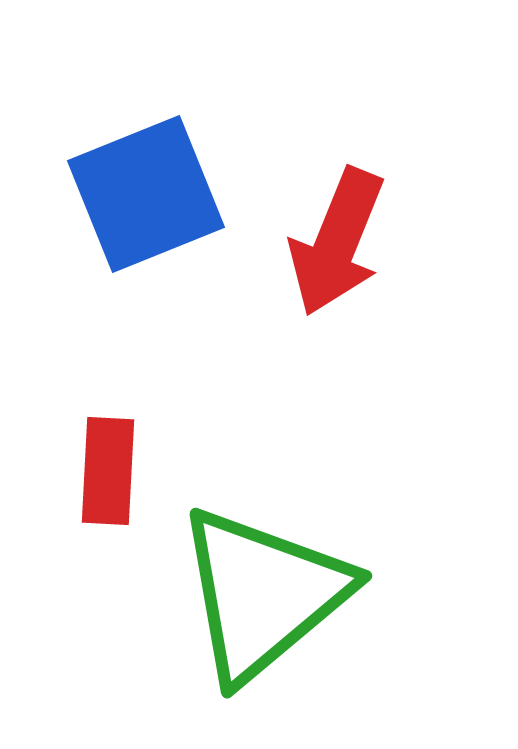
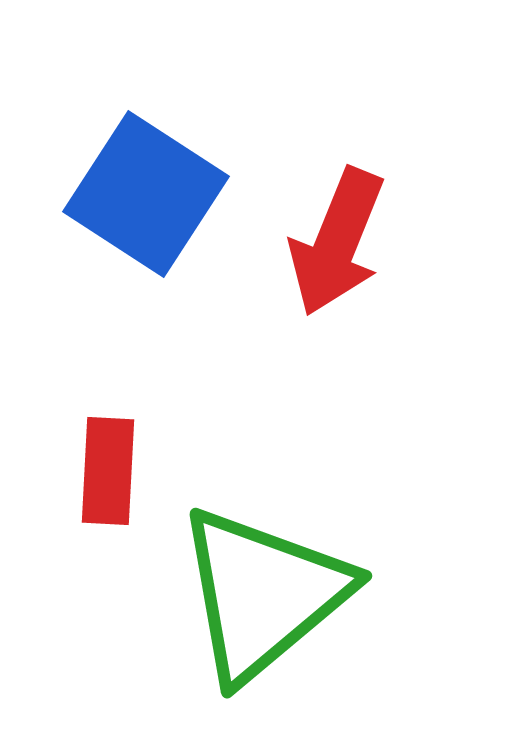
blue square: rotated 35 degrees counterclockwise
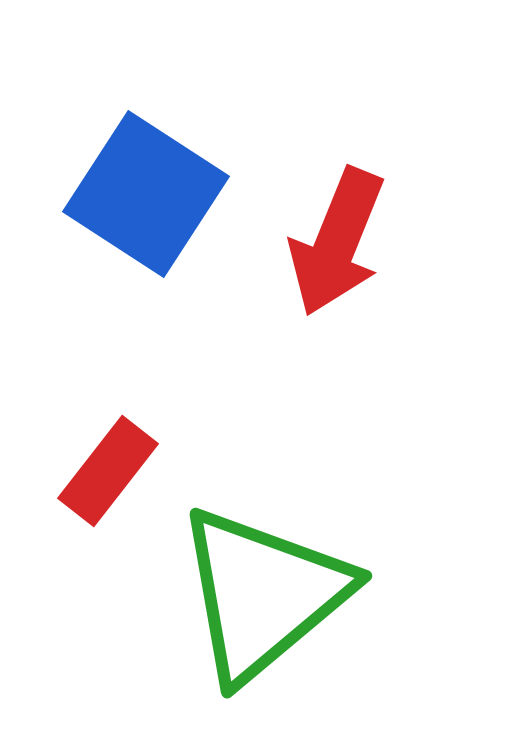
red rectangle: rotated 35 degrees clockwise
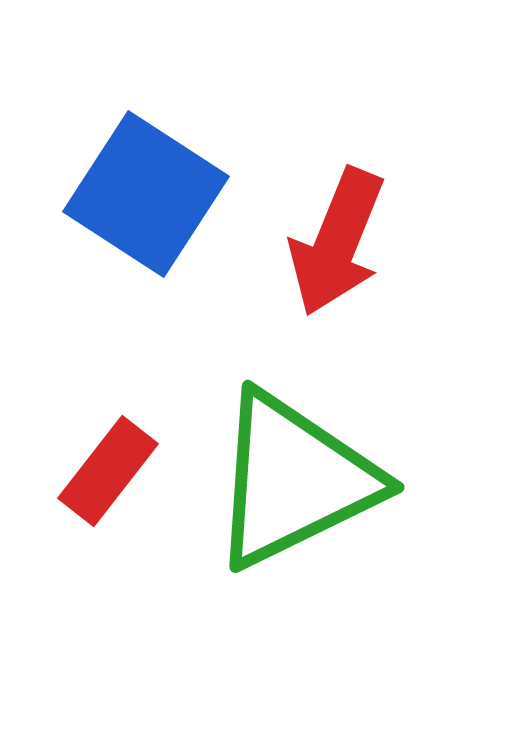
green triangle: moved 31 px right, 114 px up; rotated 14 degrees clockwise
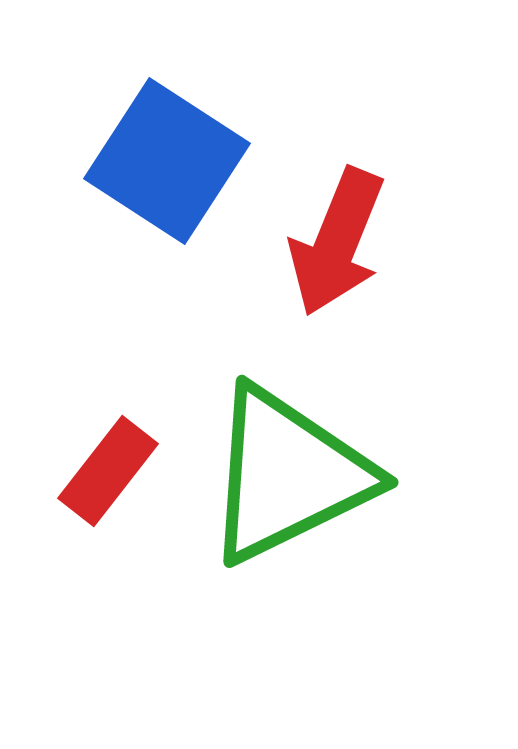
blue square: moved 21 px right, 33 px up
green triangle: moved 6 px left, 5 px up
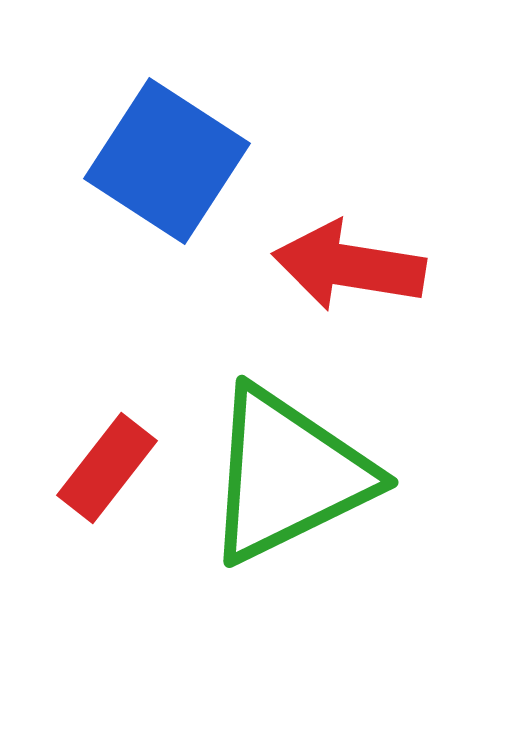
red arrow: moved 12 px right, 24 px down; rotated 77 degrees clockwise
red rectangle: moved 1 px left, 3 px up
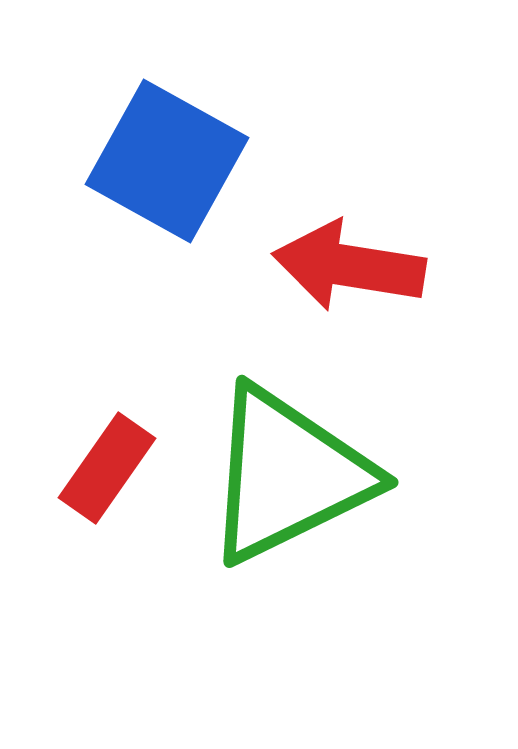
blue square: rotated 4 degrees counterclockwise
red rectangle: rotated 3 degrees counterclockwise
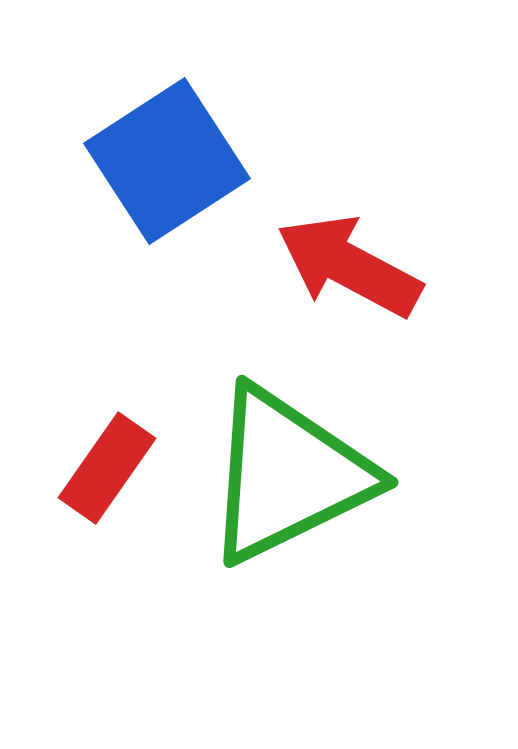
blue square: rotated 28 degrees clockwise
red arrow: rotated 19 degrees clockwise
